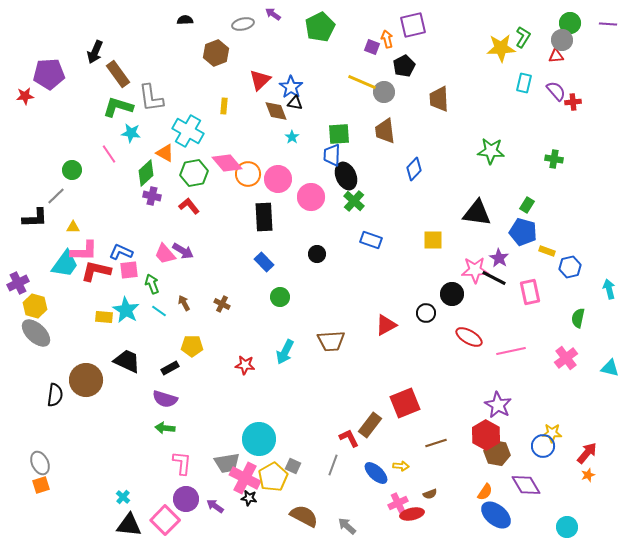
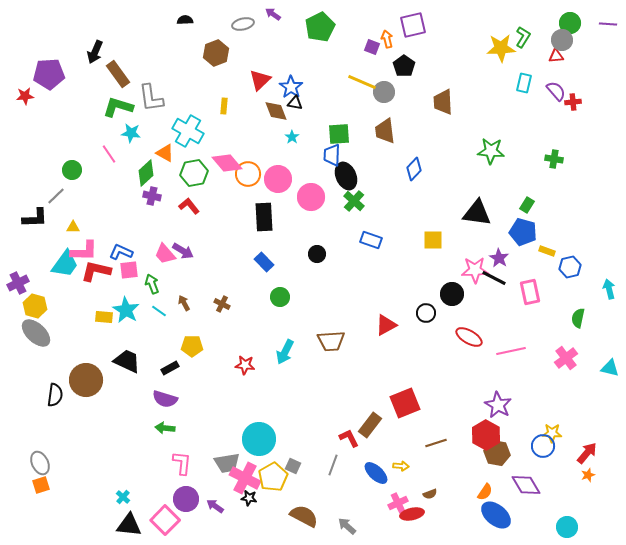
black pentagon at (404, 66): rotated 10 degrees counterclockwise
brown trapezoid at (439, 99): moved 4 px right, 3 px down
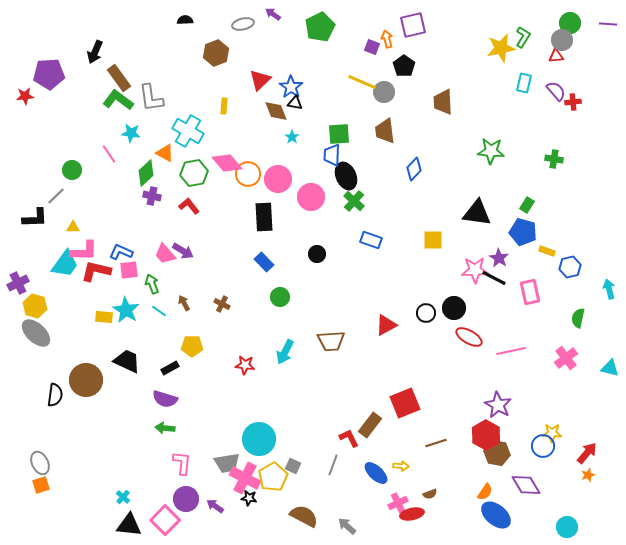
yellow star at (501, 48): rotated 8 degrees counterclockwise
brown rectangle at (118, 74): moved 1 px right, 4 px down
green L-shape at (118, 107): moved 7 px up; rotated 20 degrees clockwise
black circle at (452, 294): moved 2 px right, 14 px down
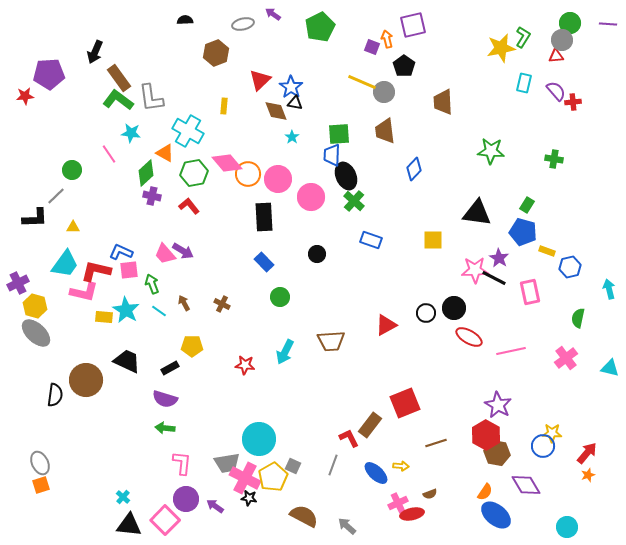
pink L-shape at (84, 251): moved 41 px down; rotated 12 degrees clockwise
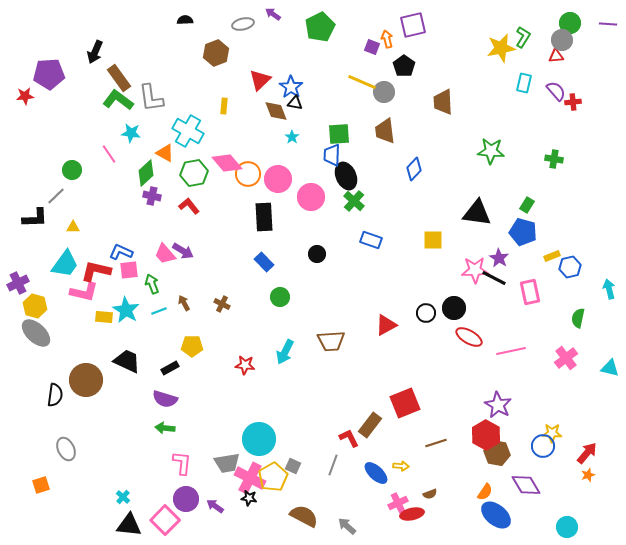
yellow rectangle at (547, 251): moved 5 px right, 5 px down; rotated 42 degrees counterclockwise
cyan line at (159, 311): rotated 56 degrees counterclockwise
gray ellipse at (40, 463): moved 26 px right, 14 px up
pink cross at (245, 478): moved 5 px right
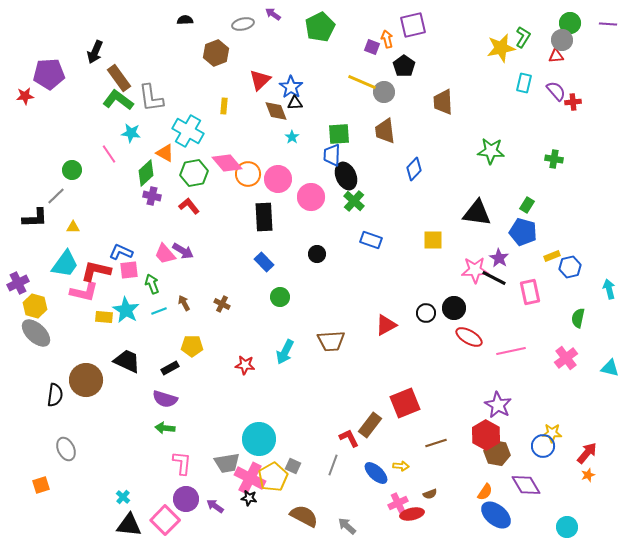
black triangle at (295, 103): rotated 14 degrees counterclockwise
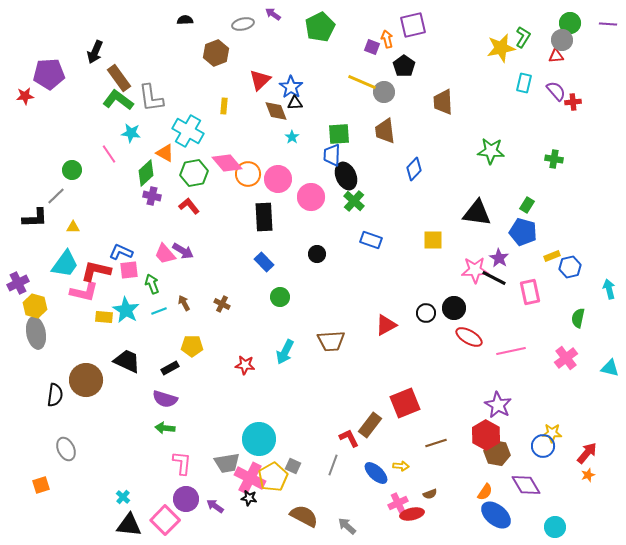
gray ellipse at (36, 333): rotated 36 degrees clockwise
cyan circle at (567, 527): moved 12 px left
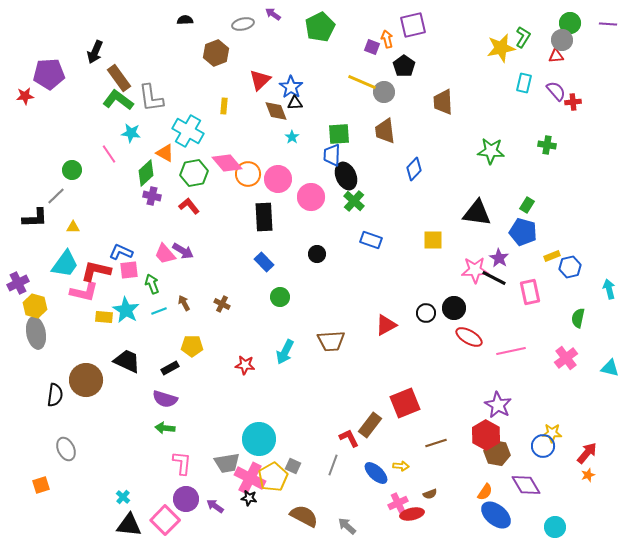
green cross at (554, 159): moved 7 px left, 14 px up
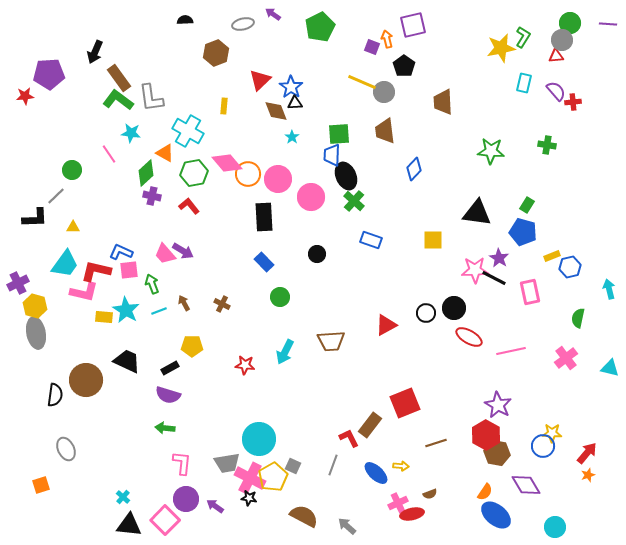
purple semicircle at (165, 399): moved 3 px right, 4 px up
